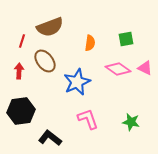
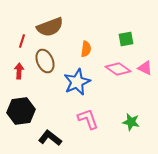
orange semicircle: moved 4 px left, 6 px down
brown ellipse: rotated 15 degrees clockwise
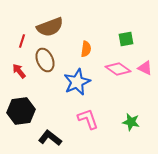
brown ellipse: moved 1 px up
red arrow: rotated 42 degrees counterclockwise
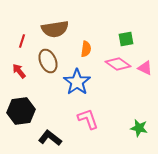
brown semicircle: moved 5 px right, 2 px down; rotated 12 degrees clockwise
brown ellipse: moved 3 px right, 1 px down
pink diamond: moved 5 px up
blue star: rotated 12 degrees counterclockwise
green star: moved 8 px right, 6 px down
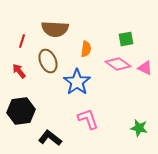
brown semicircle: rotated 12 degrees clockwise
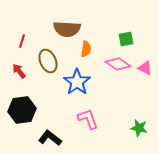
brown semicircle: moved 12 px right
black hexagon: moved 1 px right, 1 px up
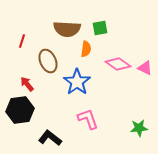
green square: moved 26 px left, 11 px up
red arrow: moved 8 px right, 13 px down
black hexagon: moved 2 px left
green star: rotated 18 degrees counterclockwise
